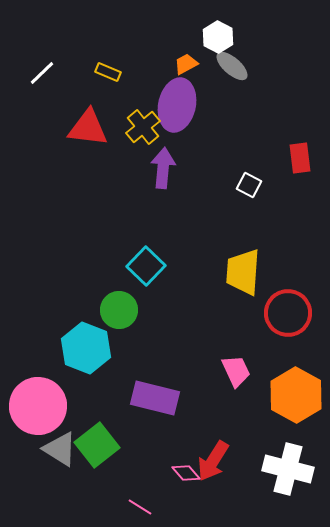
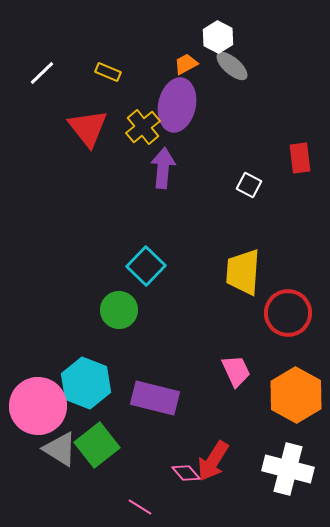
red triangle: rotated 45 degrees clockwise
cyan hexagon: moved 35 px down
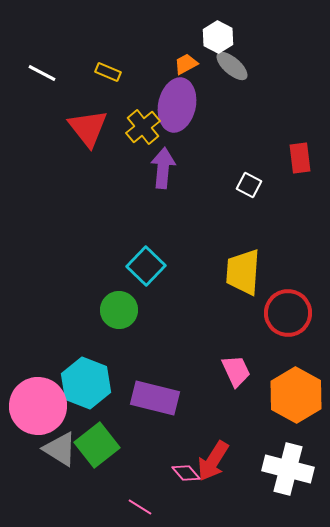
white line: rotated 72 degrees clockwise
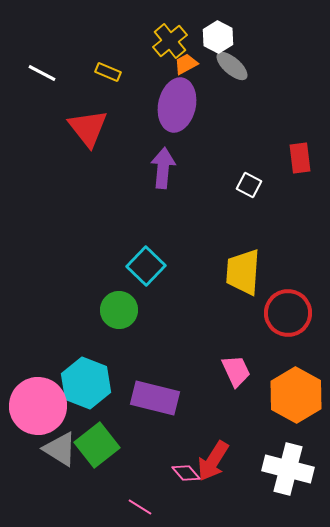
yellow cross: moved 27 px right, 86 px up
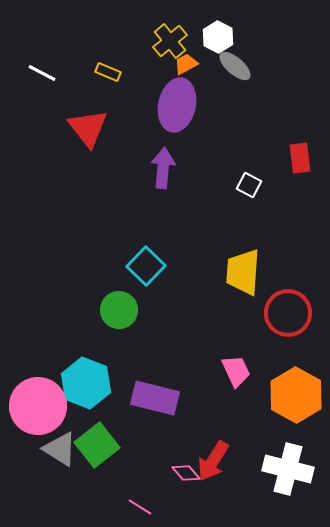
gray ellipse: moved 3 px right
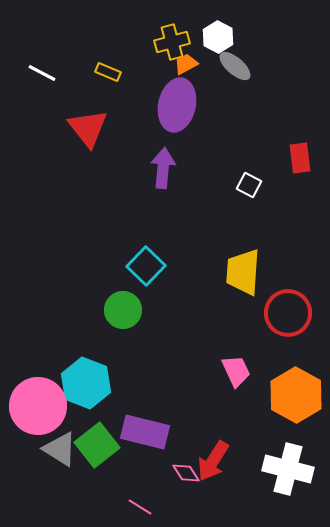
yellow cross: moved 2 px right, 1 px down; rotated 24 degrees clockwise
green circle: moved 4 px right
purple rectangle: moved 10 px left, 34 px down
pink diamond: rotated 8 degrees clockwise
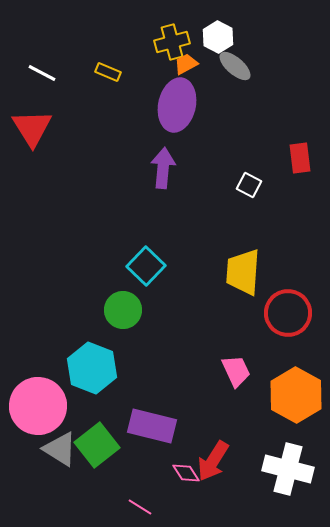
red triangle: moved 56 px left; rotated 6 degrees clockwise
cyan hexagon: moved 6 px right, 15 px up
purple rectangle: moved 7 px right, 6 px up
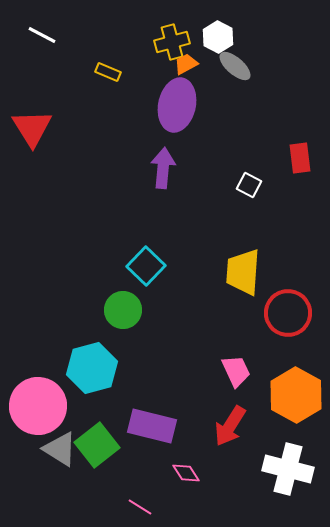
white line: moved 38 px up
cyan hexagon: rotated 24 degrees clockwise
red arrow: moved 17 px right, 35 px up
